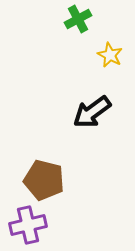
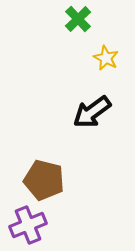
green cross: rotated 16 degrees counterclockwise
yellow star: moved 4 px left, 3 px down
purple cross: rotated 9 degrees counterclockwise
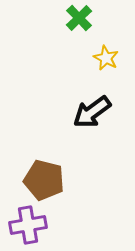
green cross: moved 1 px right, 1 px up
purple cross: rotated 12 degrees clockwise
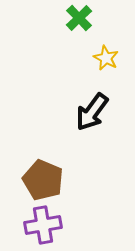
black arrow: rotated 18 degrees counterclockwise
brown pentagon: moved 1 px left; rotated 9 degrees clockwise
purple cross: moved 15 px right
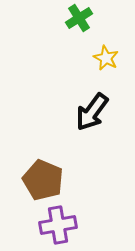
green cross: rotated 12 degrees clockwise
purple cross: moved 15 px right
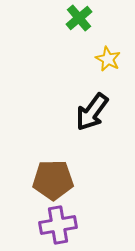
green cross: rotated 8 degrees counterclockwise
yellow star: moved 2 px right, 1 px down
brown pentagon: moved 10 px right; rotated 24 degrees counterclockwise
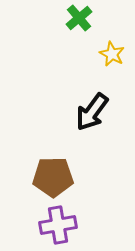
yellow star: moved 4 px right, 5 px up
brown pentagon: moved 3 px up
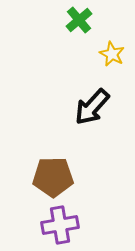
green cross: moved 2 px down
black arrow: moved 5 px up; rotated 6 degrees clockwise
purple cross: moved 2 px right
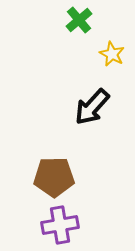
brown pentagon: moved 1 px right
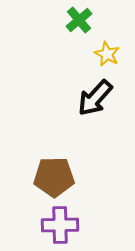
yellow star: moved 5 px left
black arrow: moved 3 px right, 9 px up
purple cross: rotated 9 degrees clockwise
